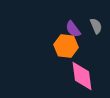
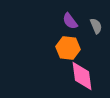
purple semicircle: moved 3 px left, 8 px up
orange hexagon: moved 2 px right, 2 px down
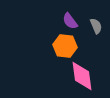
orange hexagon: moved 3 px left, 2 px up
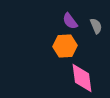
orange hexagon: rotated 10 degrees counterclockwise
pink diamond: moved 2 px down
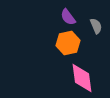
purple semicircle: moved 2 px left, 4 px up
orange hexagon: moved 3 px right, 3 px up; rotated 10 degrees counterclockwise
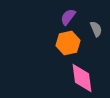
purple semicircle: rotated 72 degrees clockwise
gray semicircle: moved 3 px down
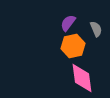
purple semicircle: moved 6 px down
orange hexagon: moved 5 px right, 3 px down
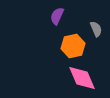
purple semicircle: moved 11 px left, 7 px up; rotated 12 degrees counterclockwise
pink diamond: rotated 16 degrees counterclockwise
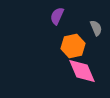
gray semicircle: moved 1 px up
pink diamond: moved 7 px up
